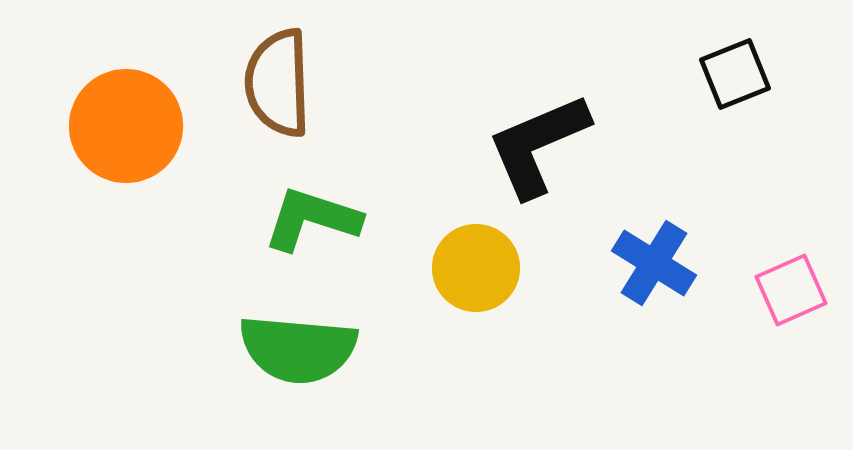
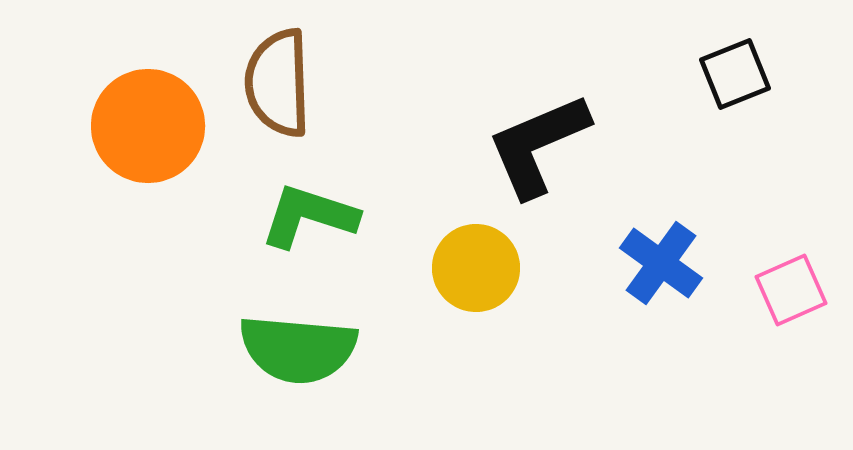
orange circle: moved 22 px right
green L-shape: moved 3 px left, 3 px up
blue cross: moved 7 px right; rotated 4 degrees clockwise
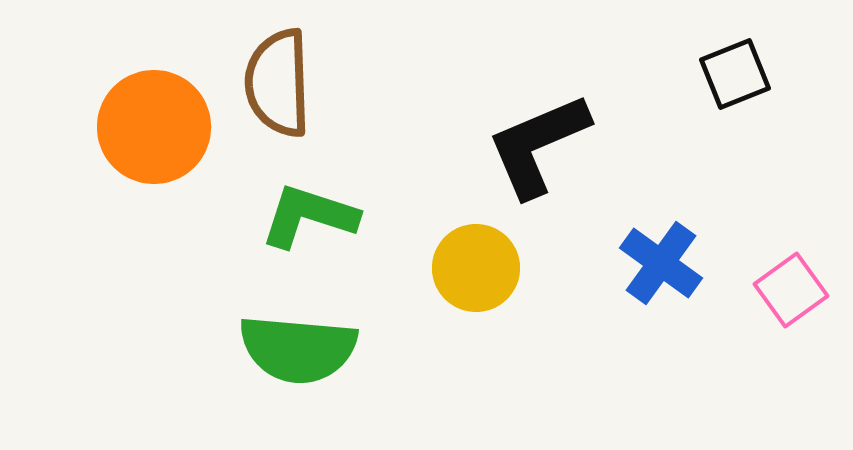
orange circle: moved 6 px right, 1 px down
pink square: rotated 12 degrees counterclockwise
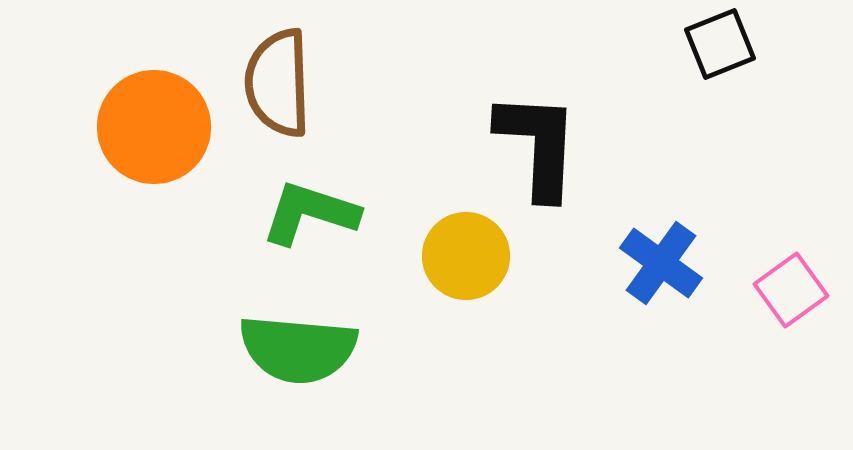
black square: moved 15 px left, 30 px up
black L-shape: rotated 116 degrees clockwise
green L-shape: moved 1 px right, 3 px up
yellow circle: moved 10 px left, 12 px up
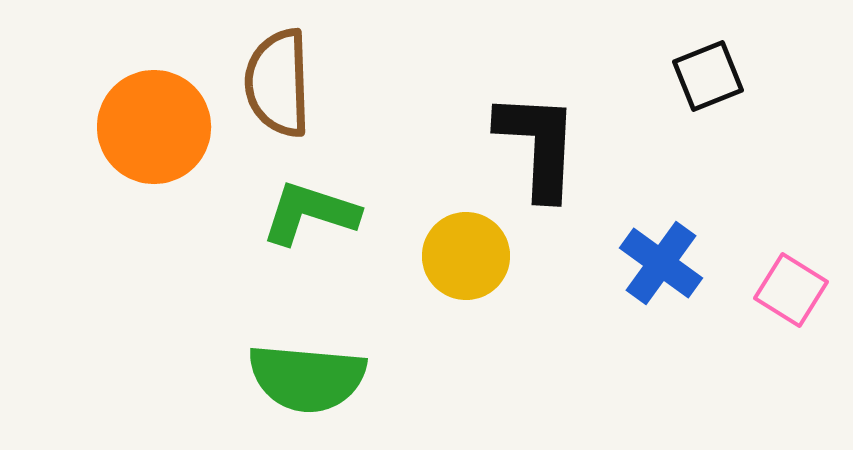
black square: moved 12 px left, 32 px down
pink square: rotated 22 degrees counterclockwise
green semicircle: moved 9 px right, 29 px down
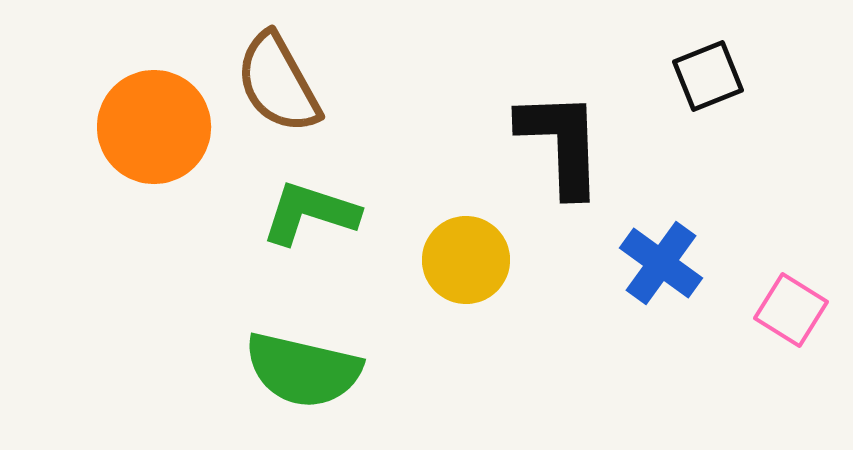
brown semicircle: rotated 27 degrees counterclockwise
black L-shape: moved 23 px right, 2 px up; rotated 5 degrees counterclockwise
yellow circle: moved 4 px down
pink square: moved 20 px down
green semicircle: moved 4 px left, 8 px up; rotated 8 degrees clockwise
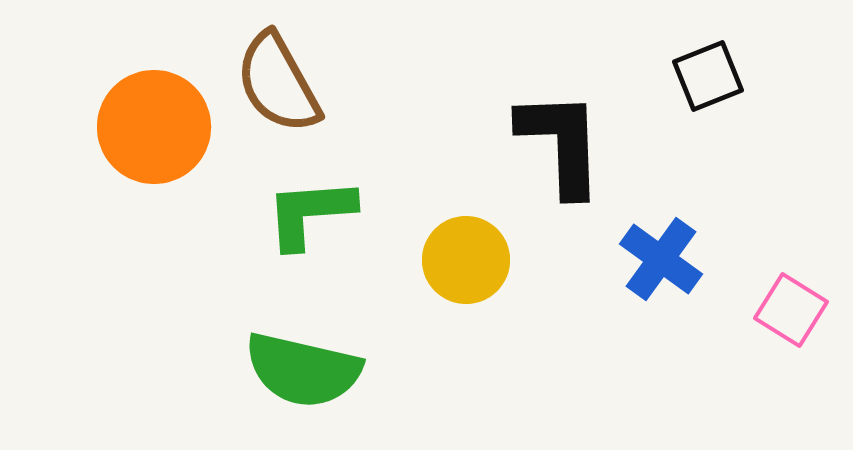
green L-shape: rotated 22 degrees counterclockwise
blue cross: moved 4 px up
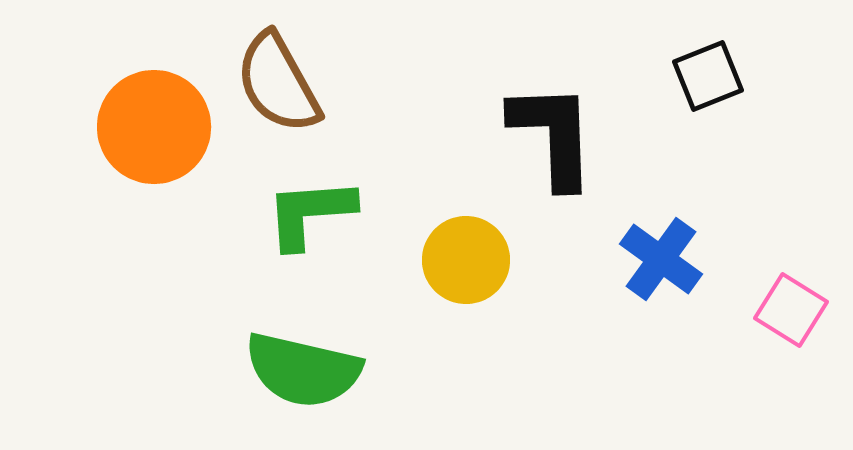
black L-shape: moved 8 px left, 8 px up
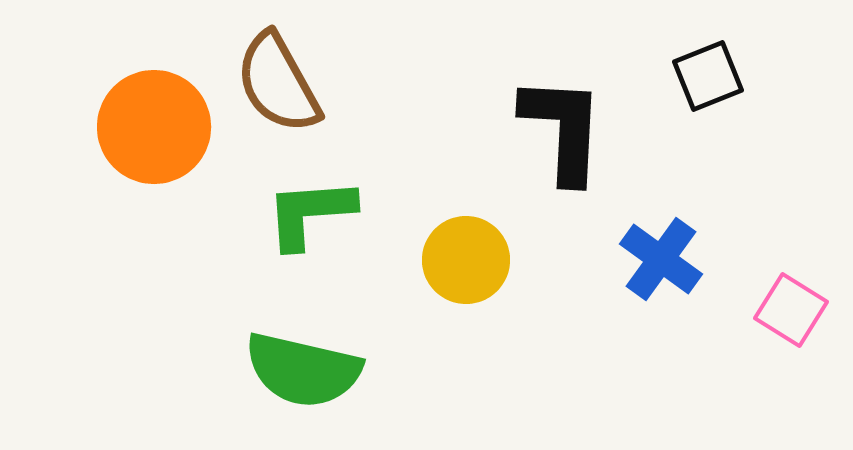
black L-shape: moved 10 px right, 6 px up; rotated 5 degrees clockwise
